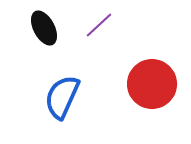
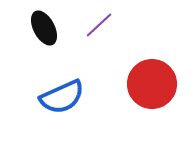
blue semicircle: rotated 138 degrees counterclockwise
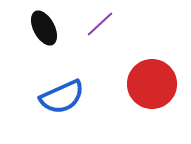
purple line: moved 1 px right, 1 px up
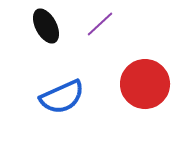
black ellipse: moved 2 px right, 2 px up
red circle: moved 7 px left
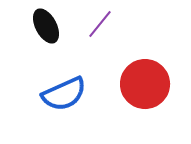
purple line: rotated 8 degrees counterclockwise
blue semicircle: moved 2 px right, 3 px up
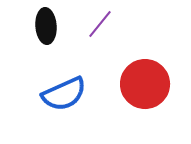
black ellipse: rotated 24 degrees clockwise
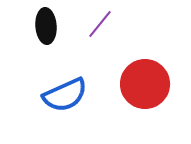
blue semicircle: moved 1 px right, 1 px down
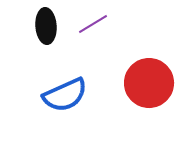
purple line: moved 7 px left; rotated 20 degrees clockwise
red circle: moved 4 px right, 1 px up
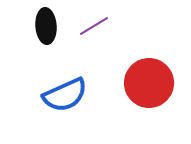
purple line: moved 1 px right, 2 px down
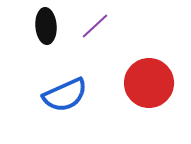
purple line: moved 1 px right; rotated 12 degrees counterclockwise
